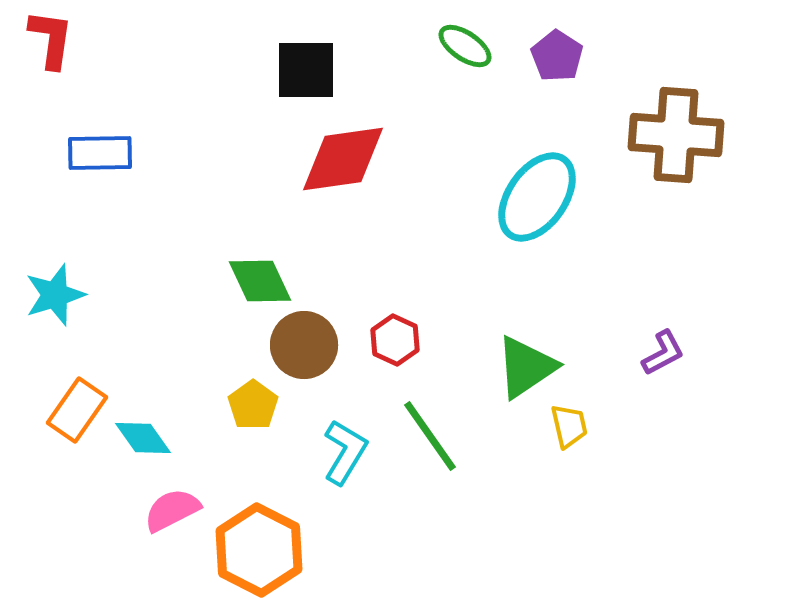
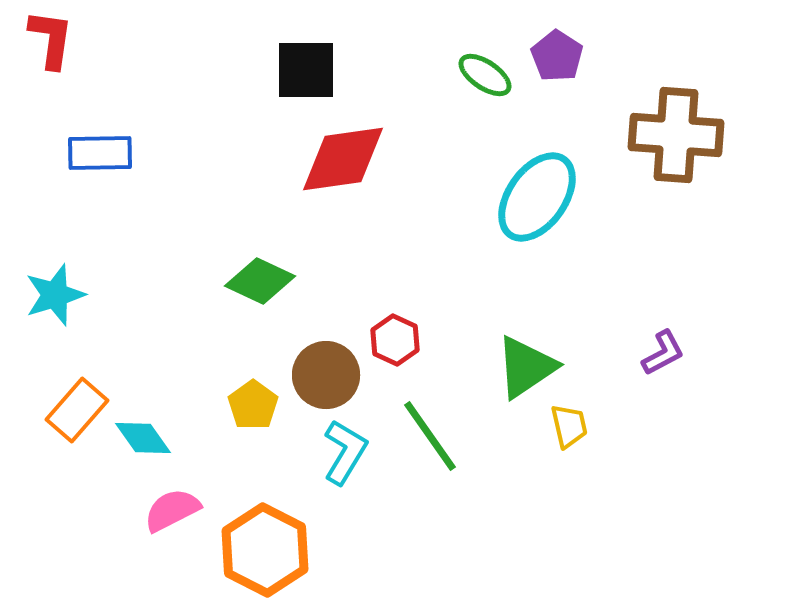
green ellipse: moved 20 px right, 29 px down
green diamond: rotated 40 degrees counterclockwise
brown circle: moved 22 px right, 30 px down
orange rectangle: rotated 6 degrees clockwise
orange hexagon: moved 6 px right
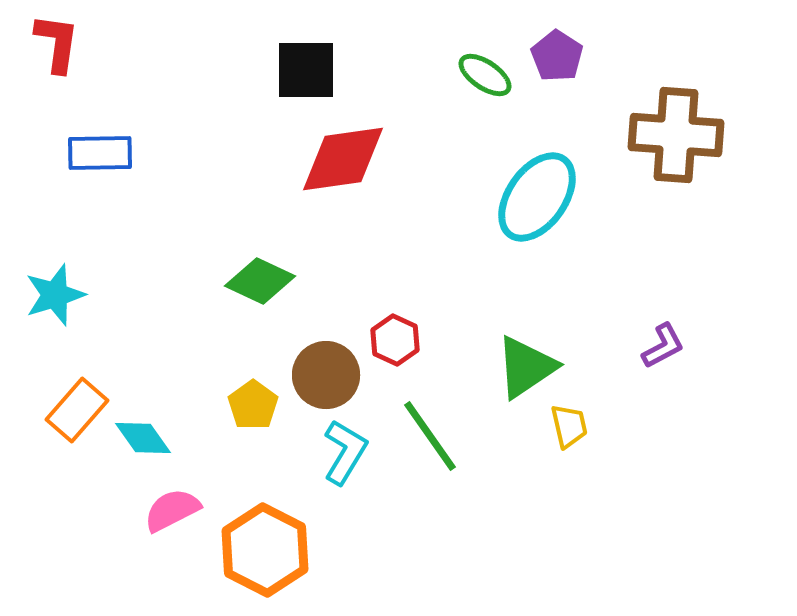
red L-shape: moved 6 px right, 4 px down
purple L-shape: moved 7 px up
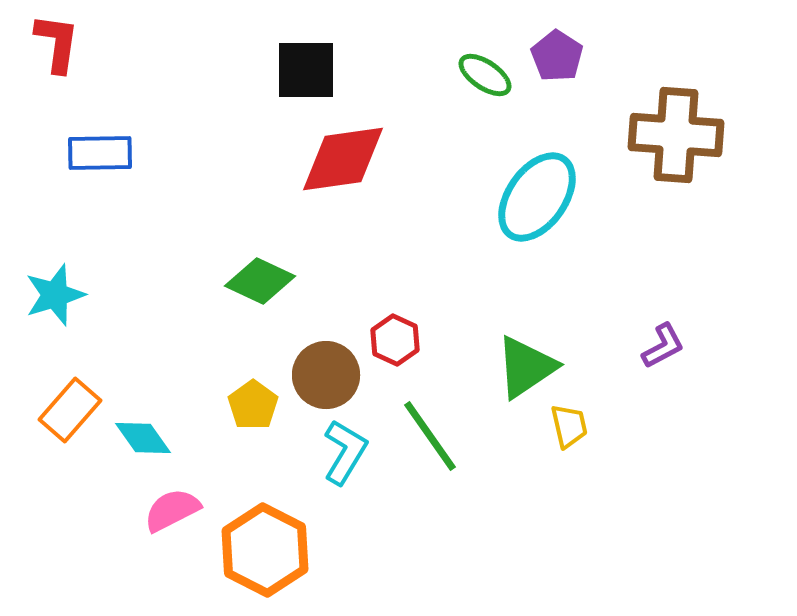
orange rectangle: moved 7 px left
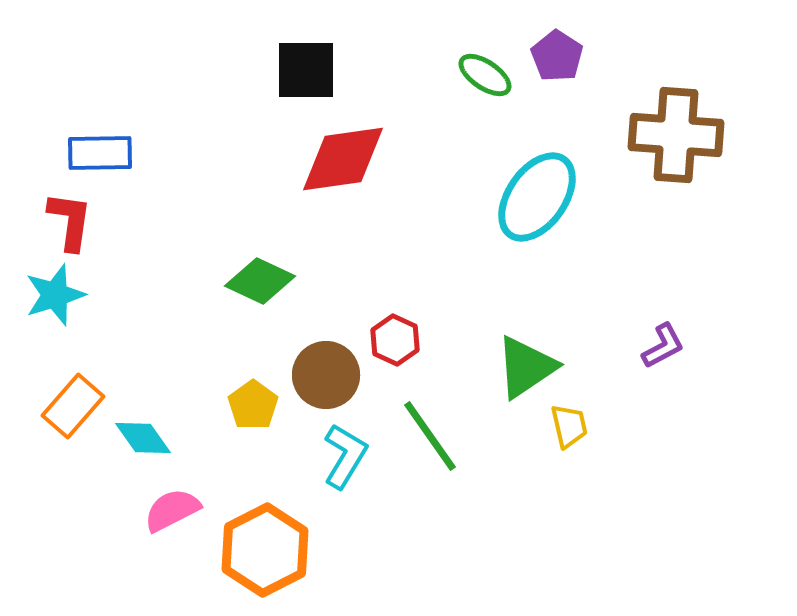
red L-shape: moved 13 px right, 178 px down
orange rectangle: moved 3 px right, 4 px up
cyan L-shape: moved 4 px down
orange hexagon: rotated 6 degrees clockwise
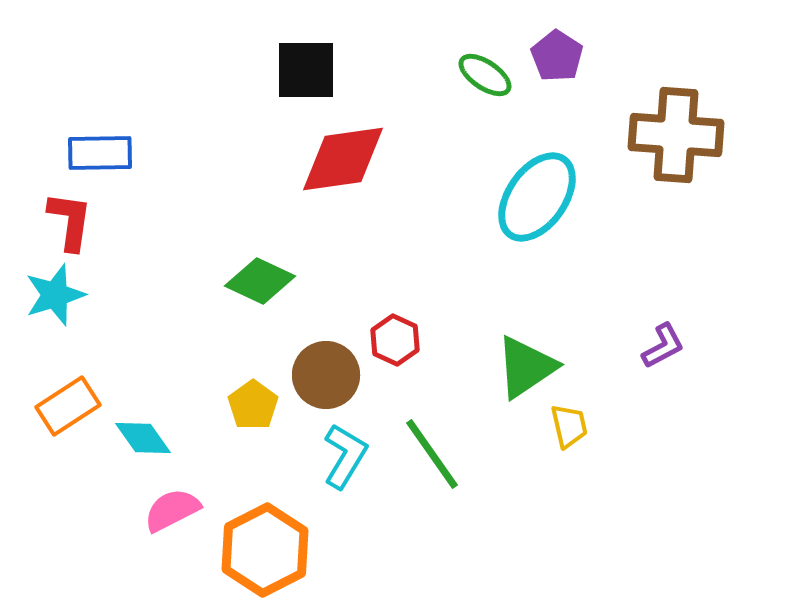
orange rectangle: moved 5 px left; rotated 16 degrees clockwise
green line: moved 2 px right, 18 px down
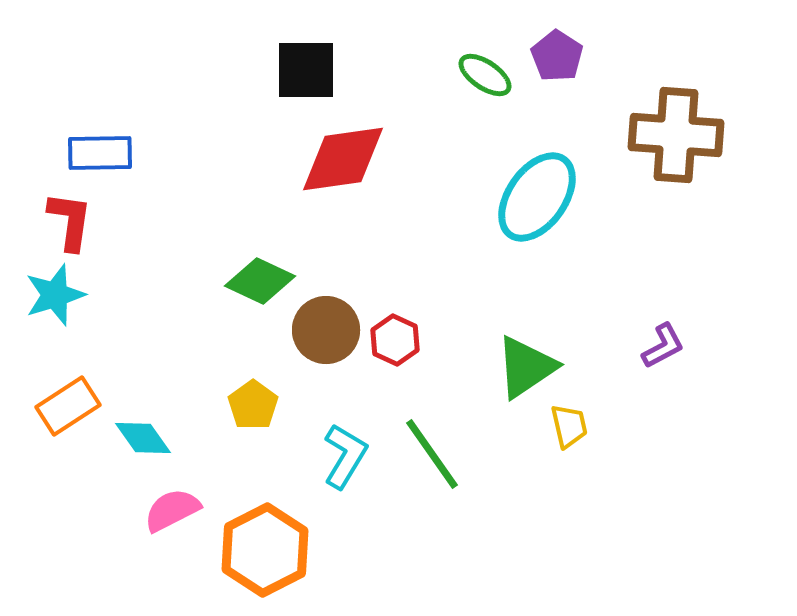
brown circle: moved 45 px up
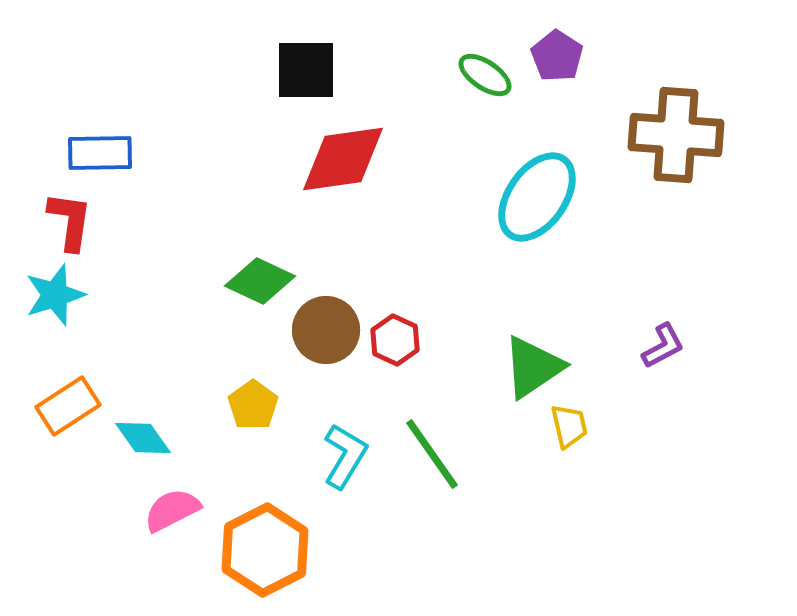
green triangle: moved 7 px right
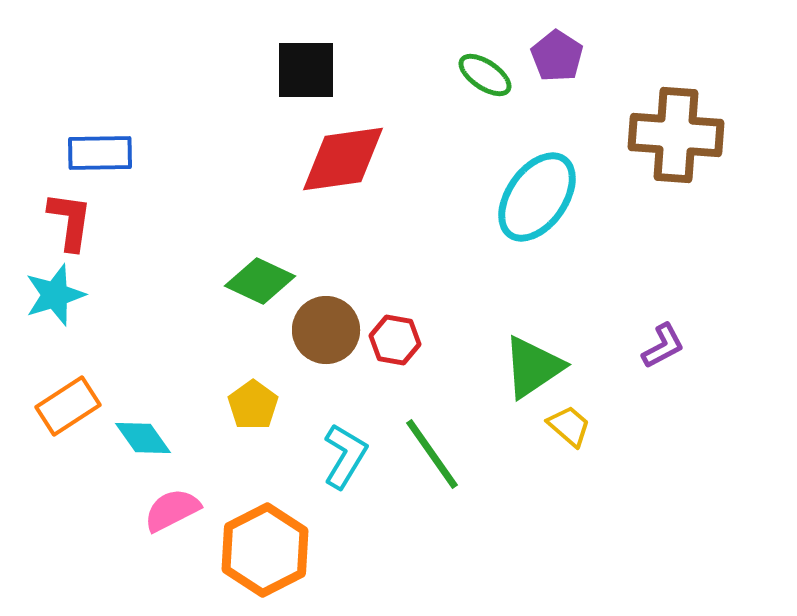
red hexagon: rotated 15 degrees counterclockwise
yellow trapezoid: rotated 36 degrees counterclockwise
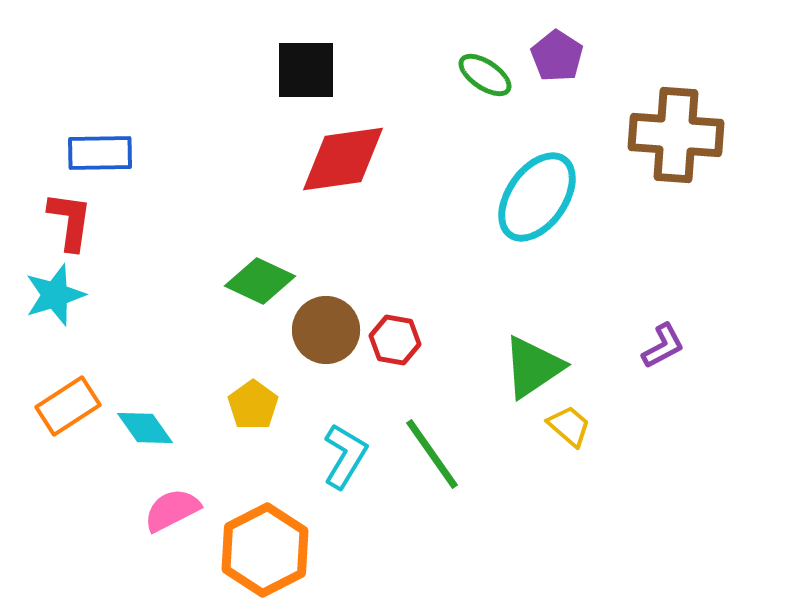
cyan diamond: moved 2 px right, 10 px up
